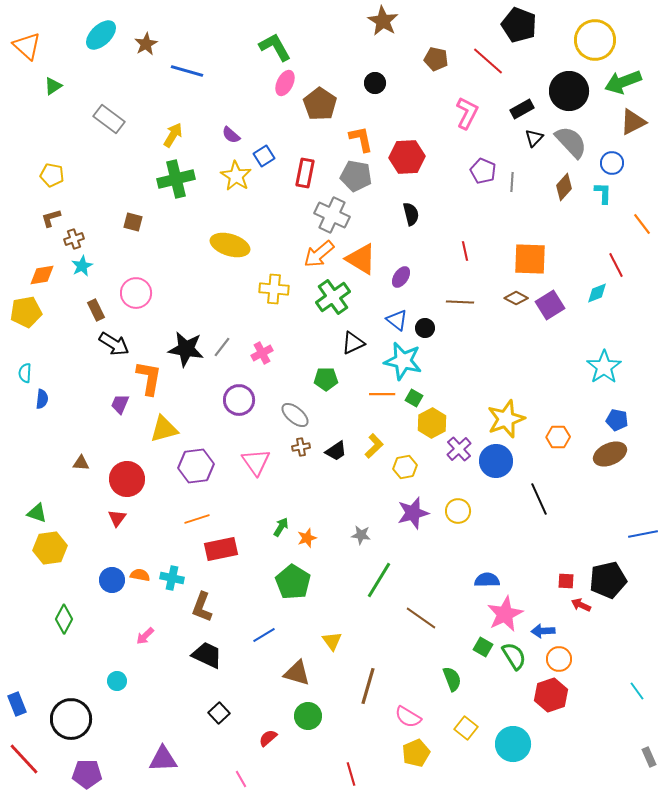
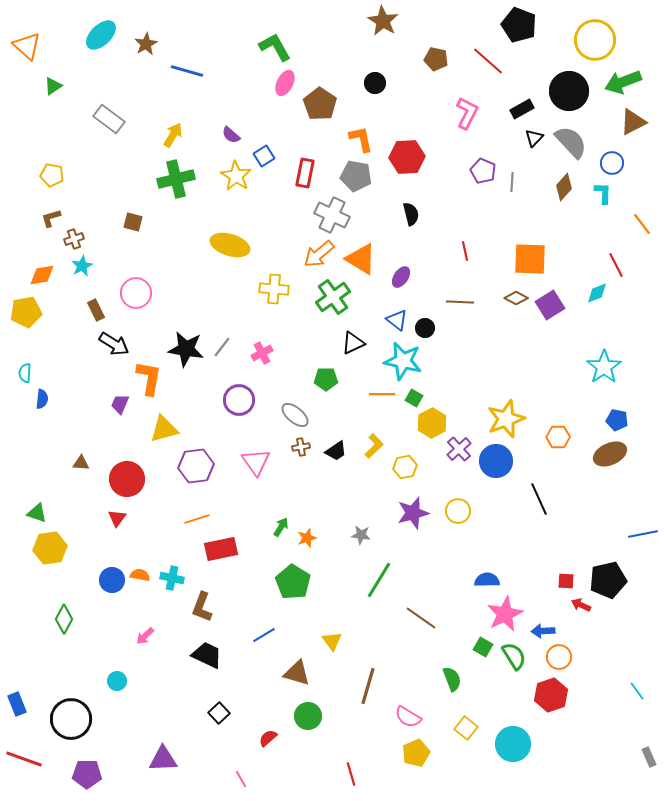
orange circle at (559, 659): moved 2 px up
red line at (24, 759): rotated 27 degrees counterclockwise
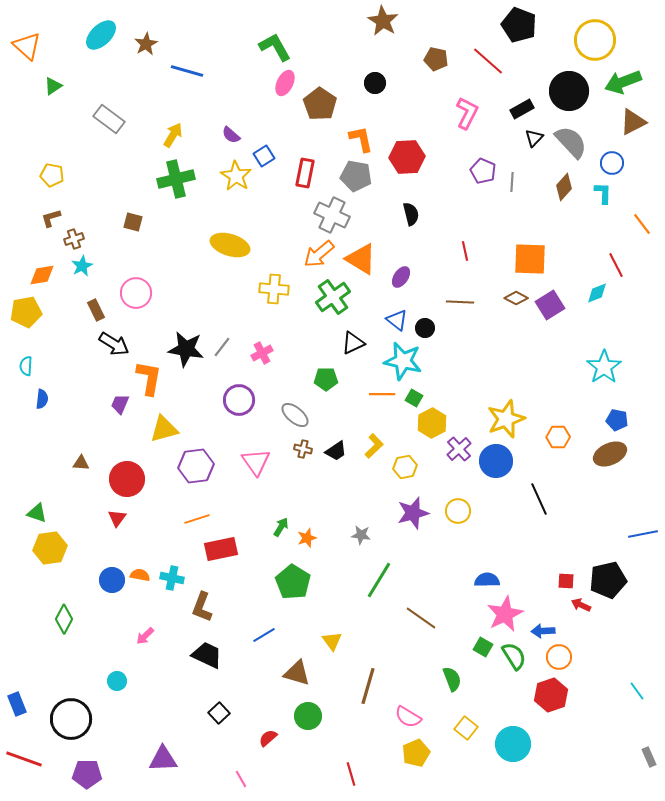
cyan semicircle at (25, 373): moved 1 px right, 7 px up
brown cross at (301, 447): moved 2 px right, 2 px down; rotated 24 degrees clockwise
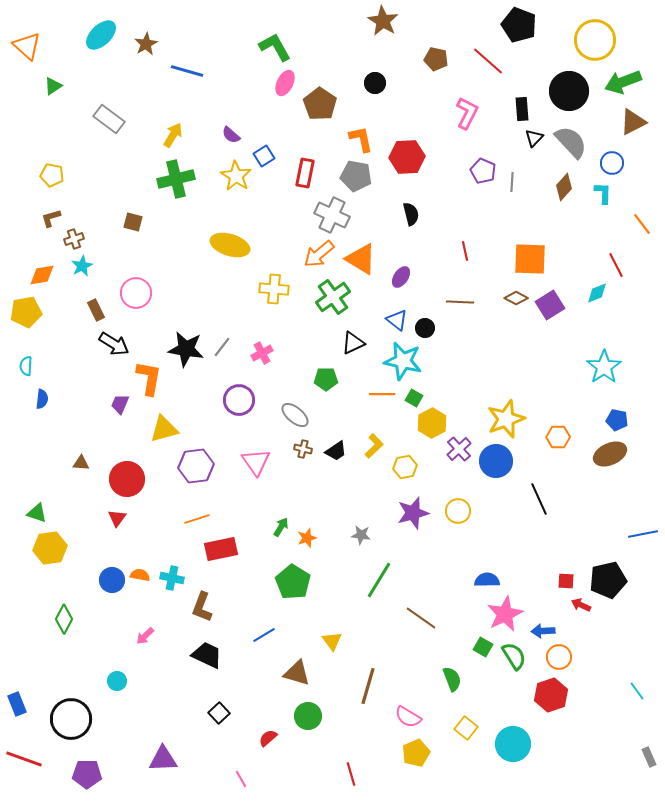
black rectangle at (522, 109): rotated 65 degrees counterclockwise
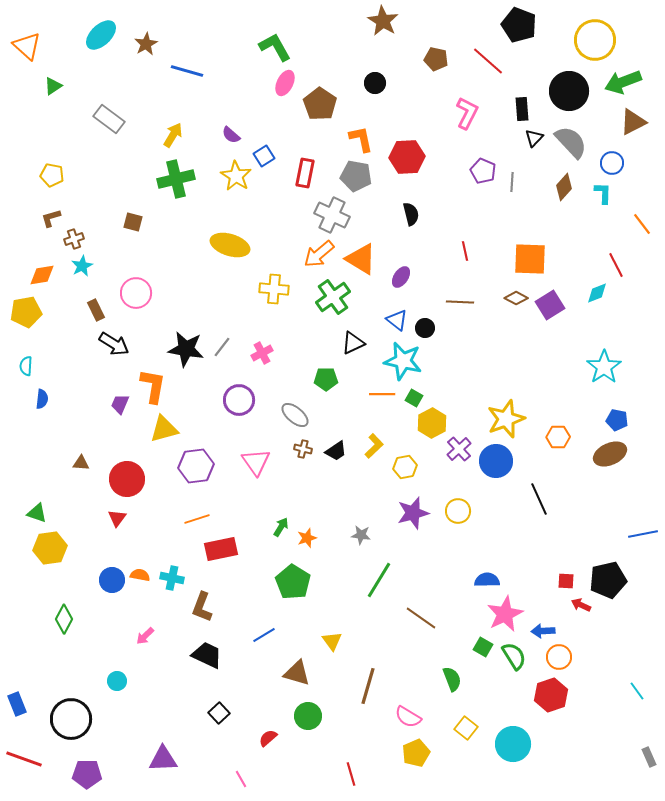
orange L-shape at (149, 378): moved 4 px right, 8 px down
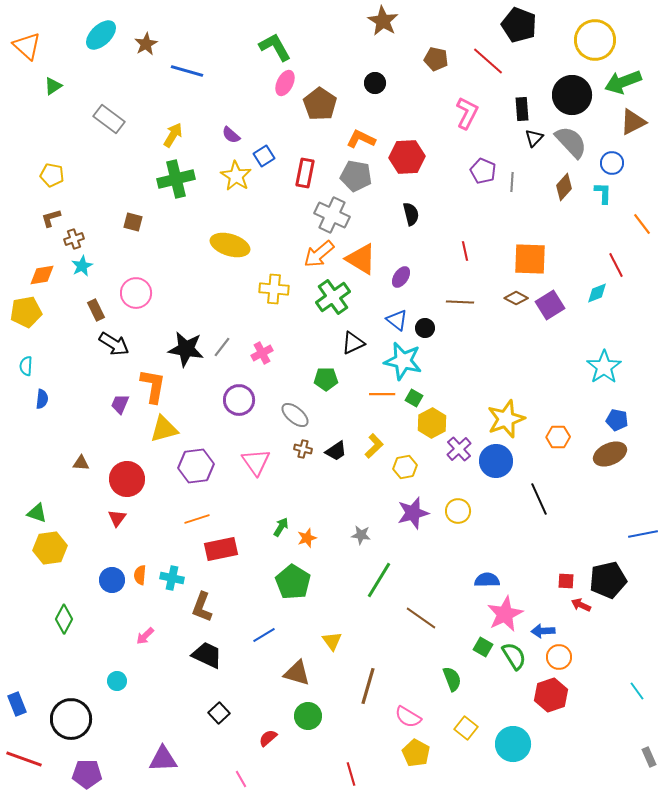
black circle at (569, 91): moved 3 px right, 4 px down
orange L-shape at (361, 139): rotated 52 degrees counterclockwise
orange semicircle at (140, 575): rotated 96 degrees counterclockwise
yellow pentagon at (416, 753): rotated 20 degrees counterclockwise
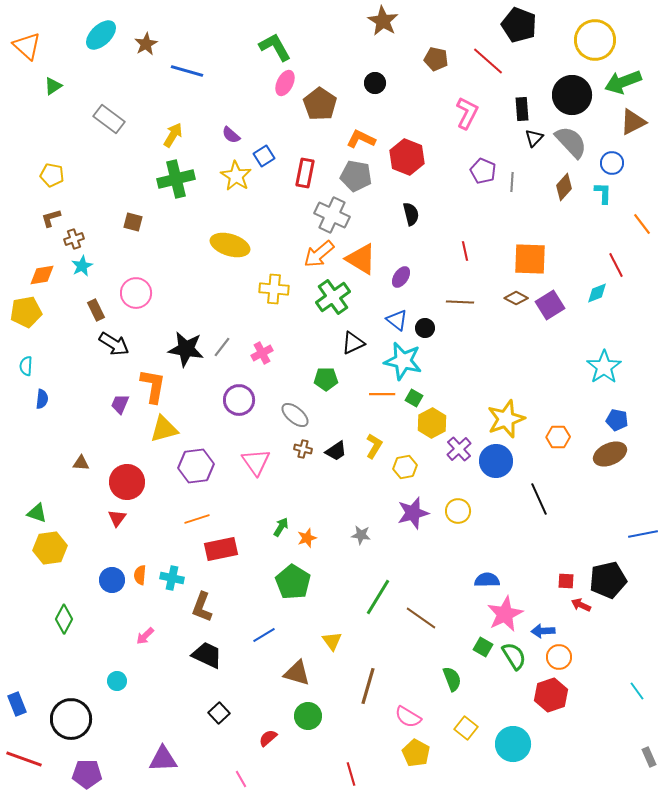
red hexagon at (407, 157): rotated 24 degrees clockwise
yellow L-shape at (374, 446): rotated 15 degrees counterclockwise
red circle at (127, 479): moved 3 px down
green line at (379, 580): moved 1 px left, 17 px down
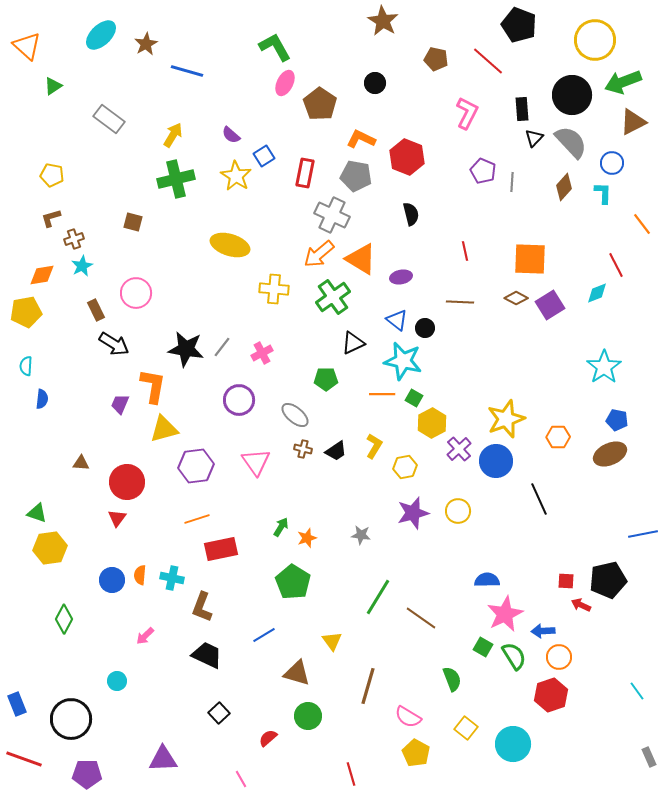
purple ellipse at (401, 277): rotated 45 degrees clockwise
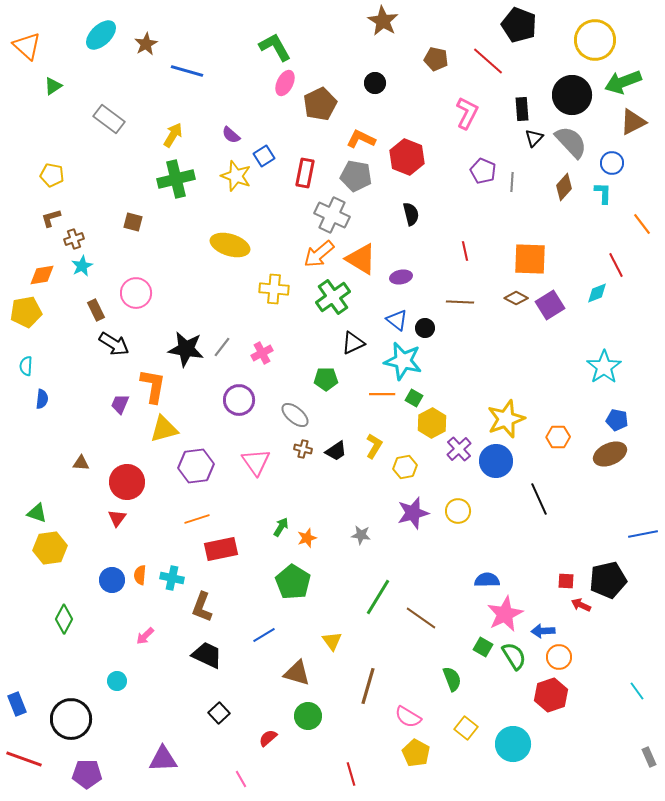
brown pentagon at (320, 104): rotated 12 degrees clockwise
yellow star at (236, 176): rotated 12 degrees counterclockwise
